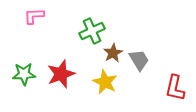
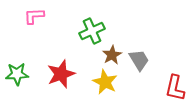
brown star: moved 1 px left, 2 px down
green star: moved 7 px left
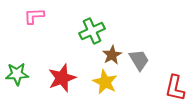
red star: moved 1 px right, 4 px down
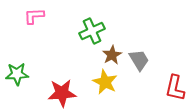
red star: moved 15 px down; rotated 16 degrees clockwise
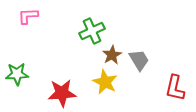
pink L-shape: moved 6 px left
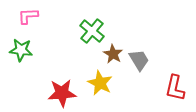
green cross: rotated 25 degrees counterclockwise
brown star: moved 1 px right, 1 px up; rotated 12 degrees counterclockwise
green star: moved 4 px right, 24 px up; rotated 10 degrees clockwise
yellow star: moved 5 px left, 1 px down
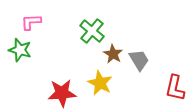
pink L-shape: moved 3 px right, 6 px down
green star: moved 1 px left; rotated 10 degrees clockwise
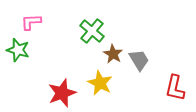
green star: moved 2 px left
red star: rotated 16 degrees counterclockwise
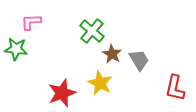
green star: moved 2 px left, 1 px up; rotated 10 degrees counterclockwise
brown star: moved 1 px left
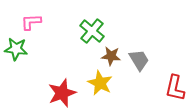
brown star: moved 1 px left, 2 px down; rotated 24 degrees counterclockwise
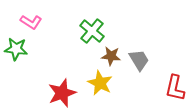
pink L-shape: rotated 145 degrees counterclockwise
